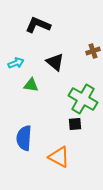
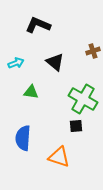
green triangle: moved 7 px down
black square: moved 1 px right, 2 px down
blue semicircle: moved 1 px left
orange triangle: rotated 10 degrees counterclockwise
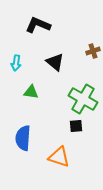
cyan arrow: rotated 119 degrees clockwise
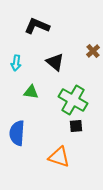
black L-shape: moved 1 px left, 1 px down
brown cross: rotated 24 degrees counterclockwise
green cross: moved 10 px left, 1 px down
blue semicircle: moved 6 px left, 5 px up
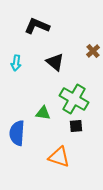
green triangle: moved 12 px right, 21 px down
green cross: moved 1 px right, 1 px up
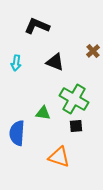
black triangle: rotated 18 degrees counterclockwise
